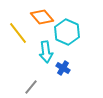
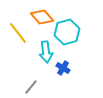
cyan hexagon: rotated 20 degrees clockwise
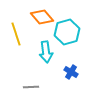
yellow line: moved 2 px left, 1 px down; rotated 20 degrees clockwise
blue cross: moved 8 px right, 4 px down
gray line: rotated 49 degrees clockwise
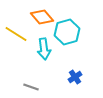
yellow line: rotated 40 degrees counterclockwise
cyan arrow: moved 2 px left, 3 px up
blue cross: moved 4 px right, 5 px down; rotated 24 degrees clockwise
gray line: rotated 21 degrees clockwise
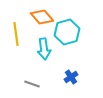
yellow line: rotated 50 degrees clockwise
blue cross: moved 4 px left
gray line: moved 1 px right, 3 px up
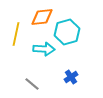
orange diamond: rotated 55 degrees counterclockwise
yellow line: rotated 20 degrees clockwise
cyan arrow: rotated 80 degrees counterclockwise
gray line: rotated 21 degrees clockwise
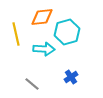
yellow line: rotated 25 degrees counterclockwise
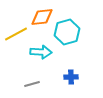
yellow line: rotated 75 degrees clockwise
cyan arrow: moved 3 px left, 3 px down
blue cross: rotated 32 degrees clockwise
gray line: rotated 56 degrees counterclockwise
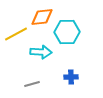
cyan hexagon: rotated 15 degrees clockwise
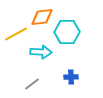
gray line: rotated 21 degrees counterclockwise
